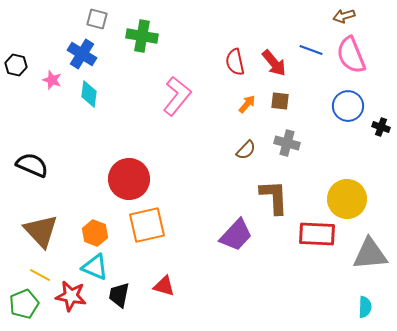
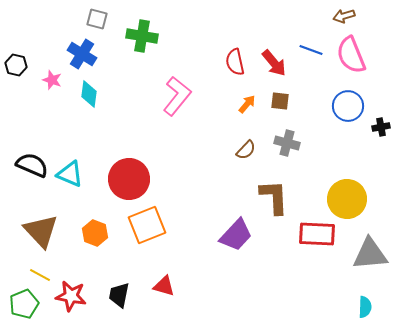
black cross: rotated 30 degrees counterclockwise
orange square: rotated 9 degrees counterclockwise
cyan triangle: moved 25 px left, 93 px up
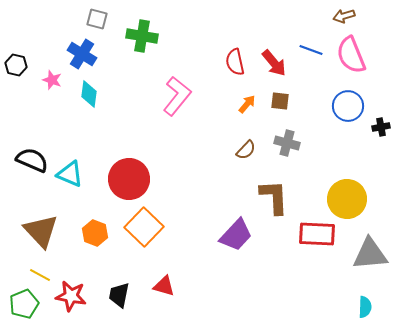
black semicircle: moved 5 px up
orange square: moved 3 px left, 2 px down; rotated 24 degrees counterclockwise
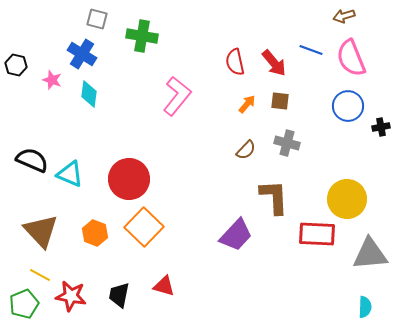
pink semicircle: moved 3 px down
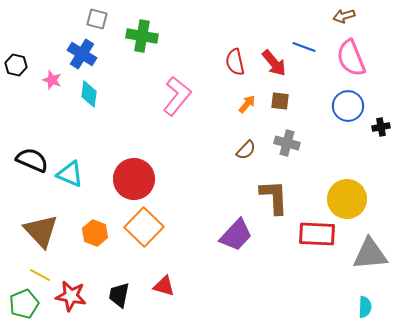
blue line: moved 7 px left, 3 px up
red circle: moved 5 px right
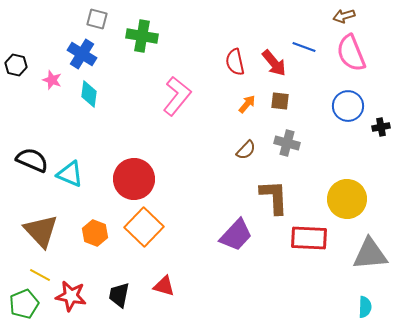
pink semicircle: moved 5 px up
red rectangle: moved 8 px left, 4 px down
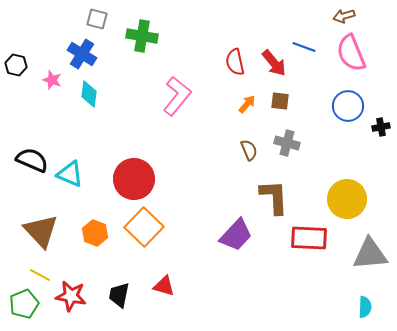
brown semicircle: moved 3 px right; rotated 65 degrees counterclockwise
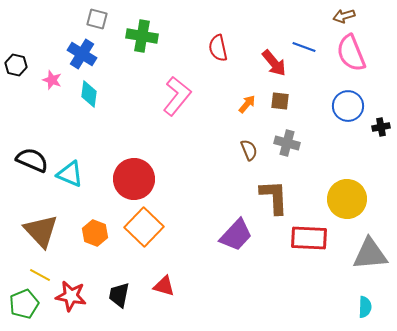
red semicircle: moved 17 px left, 14 px up
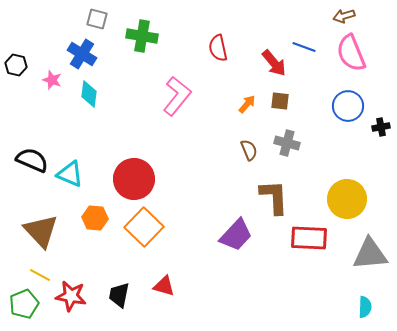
orange hexagon: moved 15 px up; rotated 15 degrees counterclockwise
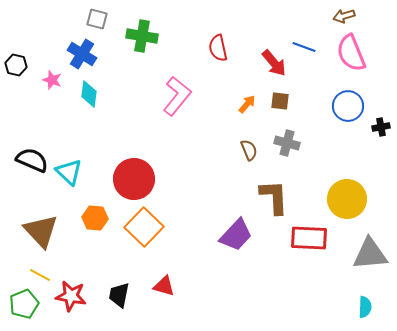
cyan triangle: moved 1 px left, 2 px up; rotated 20 degrees clockwise
